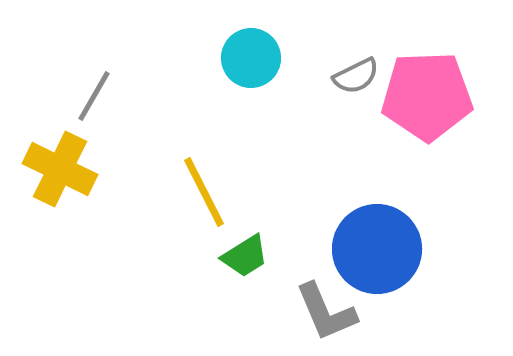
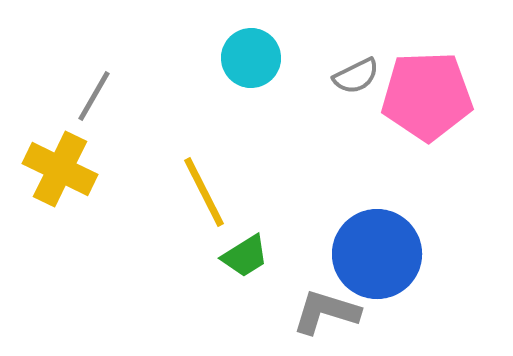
blue circle: moved 5 px down
gray L-shape: rotated 130 degrees clockwise
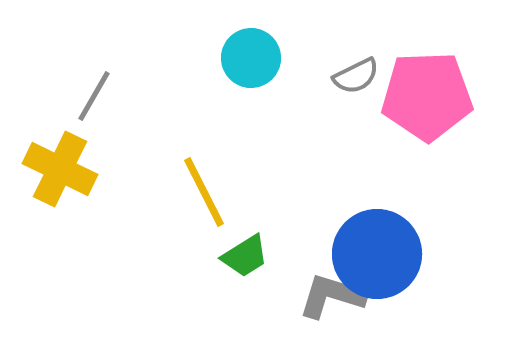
gray L-shape: moved 6 px right, 16 px up
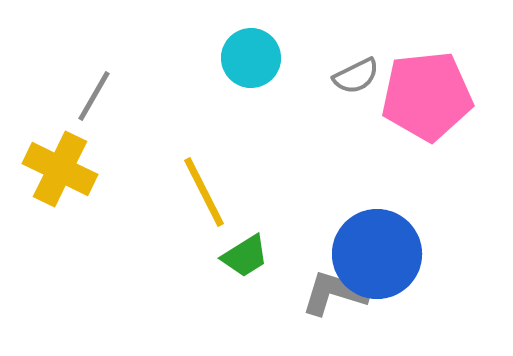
pink pentagon: rotated 4 degrees counterclockwise
gray L-shape: moved 3 px right, 3 px up
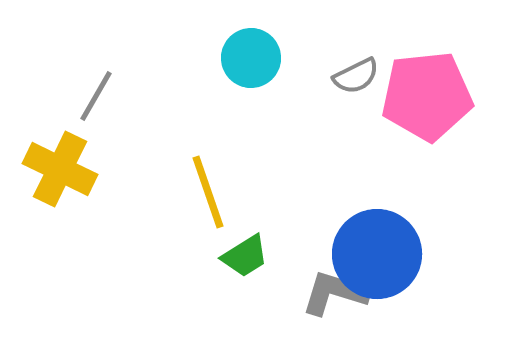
gray line: moved 2 px right
yellow line: moved 4 px right; rotated 8 degrees clockwise
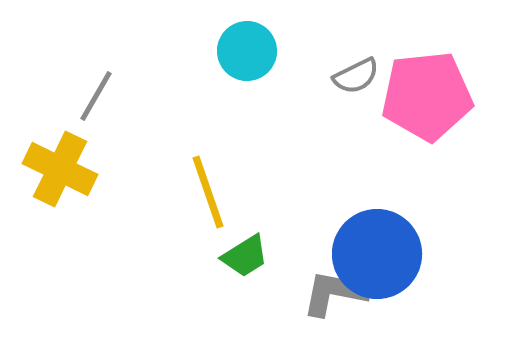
cyan circle: moved 4 px left, 7 px up
gray L-shape: rotated 6 degrees counterclockwise
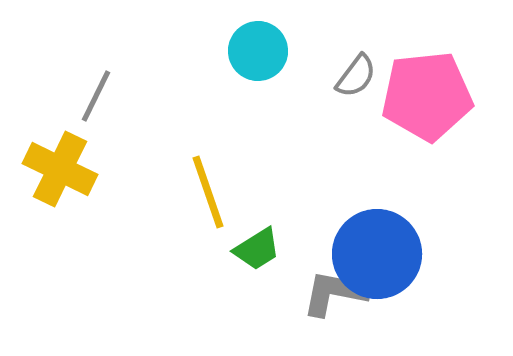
cyan circle: moved 11 px right
gray semicircle: rotated 27 degrees counterclockwise
gray line: rotated 4 degrees counterclockwise
green trapezoid: moved 12 px right, 7 px up
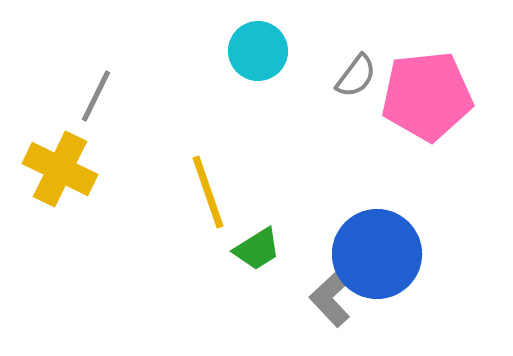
gray L-shape: rotated 54 degrees counterclockwise
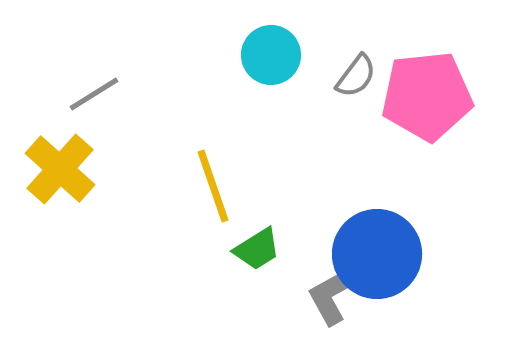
cyan circle: moved 13 px right, 4 px down
gray line: moved 2 px left, 2 px up; rotated 32 degrees clockwise
yellow cross: rotated 16 degrees clockwise
yellow line: moved 5 px right, 6 px up
gray L-shape: rotated 14 degrees clockwise
